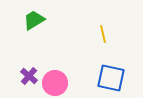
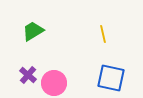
green trapezoid: moved 1 px left, 11 px down
purple cross: moved 1 px left, 1 px up
pink circle: moved 1 px left
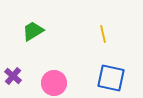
purple cross: moved 15 px left, 1 px down
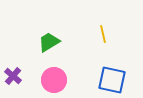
green trapezoid: moved 16 px right, 11 px down
blue square: moved 1 px right, 2 px down
pink circle: moved 3 px up
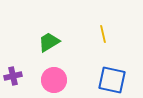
purple cross: rotated 36 degrees clockwise
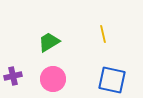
pink circle: moved 1 px left, 1 px up
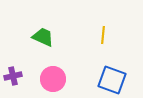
yellow line: moved 1 px down; rotated 18 degrees clockwise
green trapezoid: moved 6 px left, 5 px up; rotated 55 degrees clockwise
blue square: rotated 8 degrees clockwise
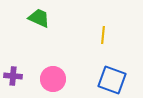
green trapezoid: moved 4 px left, 19 px up
purple cross: rotated 18 degrees clockwise
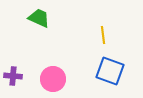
yellow line: rotated 12 degrees counterclockwise
blue square: moved 2 px left, 9 px up
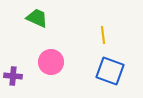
green trapezoid: moved 2 px left
pink circle: moved 2 px left, 17 px up
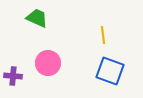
pink circle: moved 3 px left, 1 px down
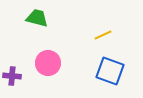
green trapezoid: rotated 10 degrees counterclockwise
yellow line: rotated 72 degrees clockwise
purple cross: moved 1 px left
